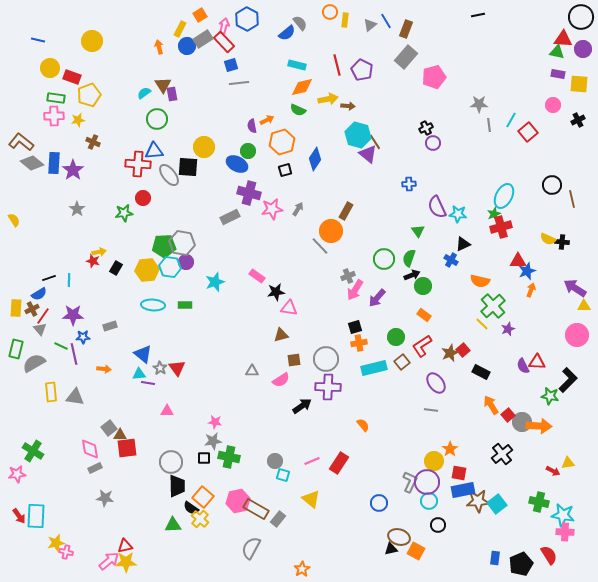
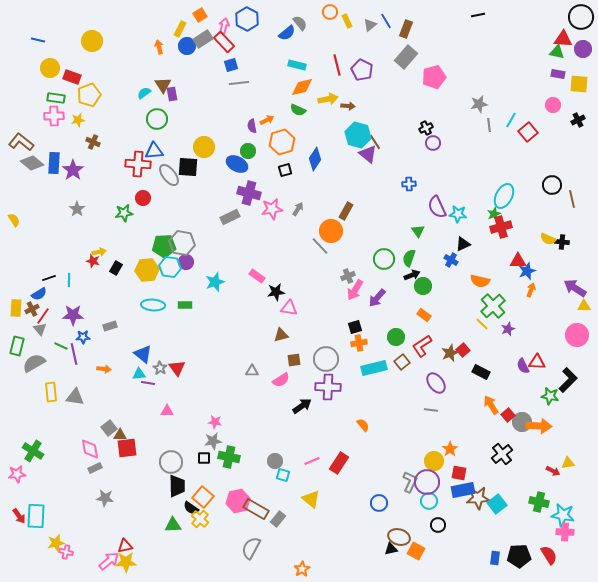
yellow rectangle at (345, 20): moved 2 px right, 1 px down; rotated 32 degrees counterclockwise
gray star at (479, 104): rotated 12 degrees counterclockwise
green rectangle at (16, 349): moved 1 px right, 3 px up
brown star at (478, 501): moved 3 px up
black pentagon at (521, 564): moved 2 px left, 8 px up; rotated 20 degrees clockwise
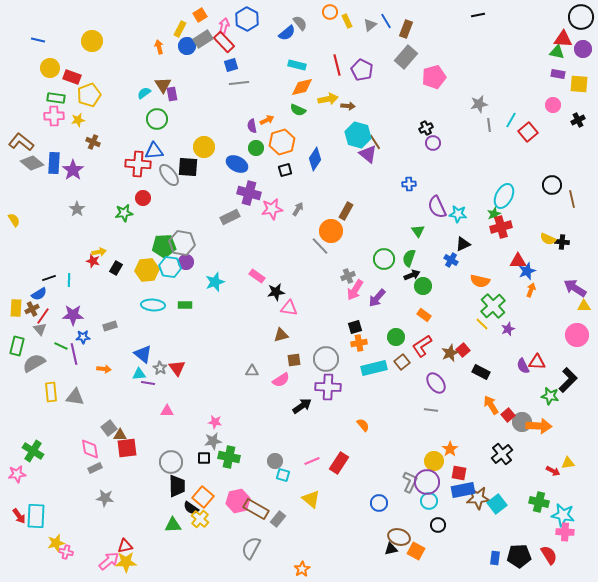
green circle at (248, 151): moved 8 px right, 3 px up
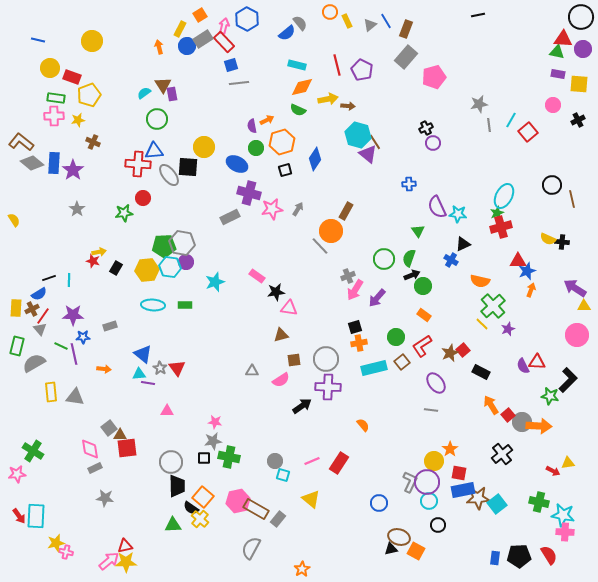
green star at (494, 214): moved 3 px right, 1 px up
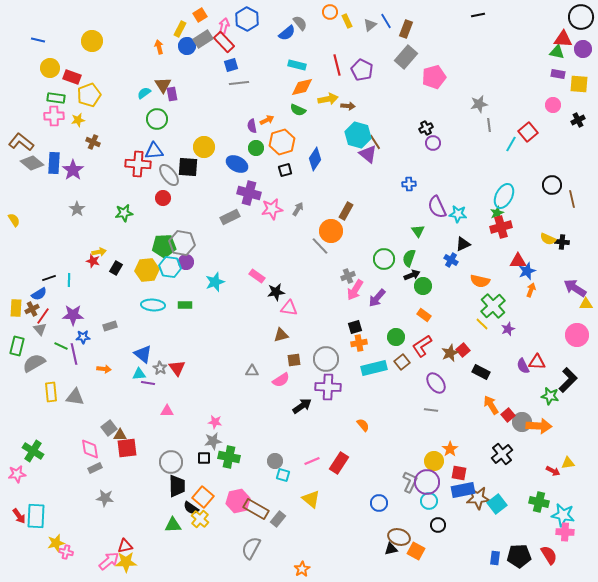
cyan line at (511, 120): moved 24 px down
red circle at (143, 198): moved 20 px right
yellow triangle at (584, 306): moved 2 px right, 2 px up
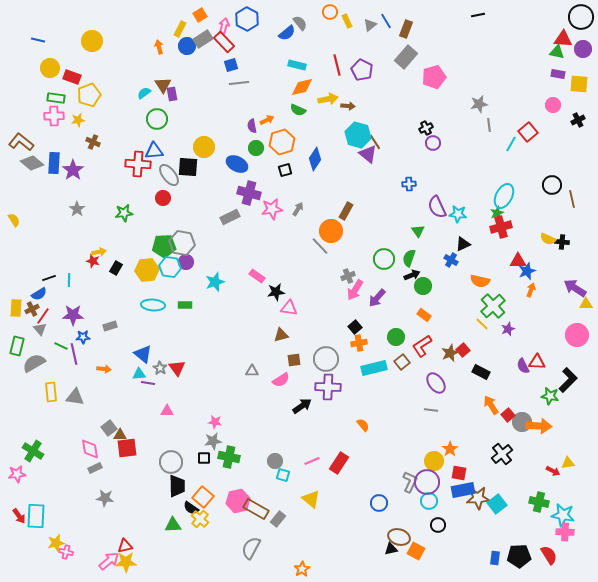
black square at (355, 327): rotated 24 degrees counterclockwise
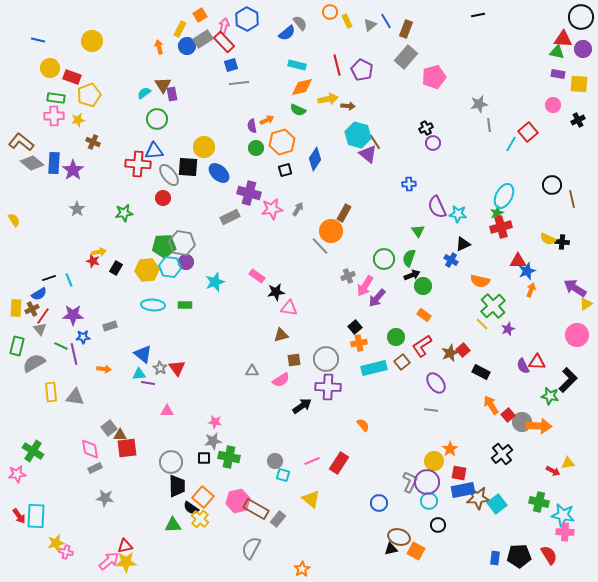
blue ellipse at (237, 164): moved 18 px left, 9 px down; rotated 15 degrees clockwise
brown rectangle at (346, 211): moved 2 px left, 2 px down
cyan line at (69, 280): rotated 24 degrees counterclockwise
pink arrow at (355, 290): moved 10 px right, 4 px up
yellow triangle at (586, 304): rotated 32 degrees counterclockwise
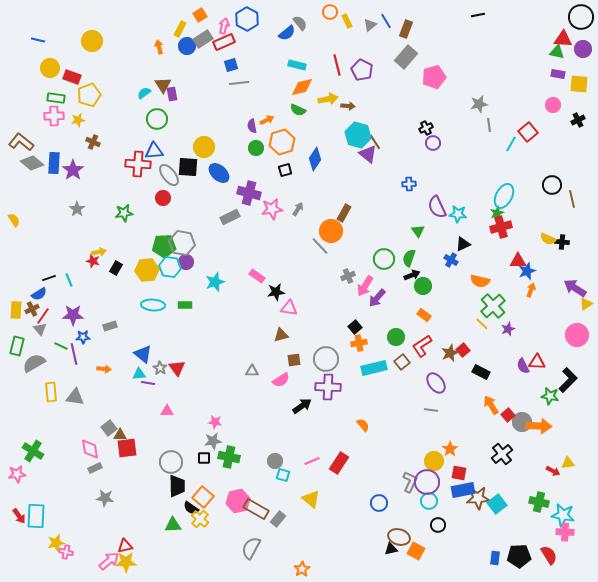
red rectangle at (224, 42): rotated 70 degrees counterclockwise
yellow rectangle at (16, 308): moved 2 px down
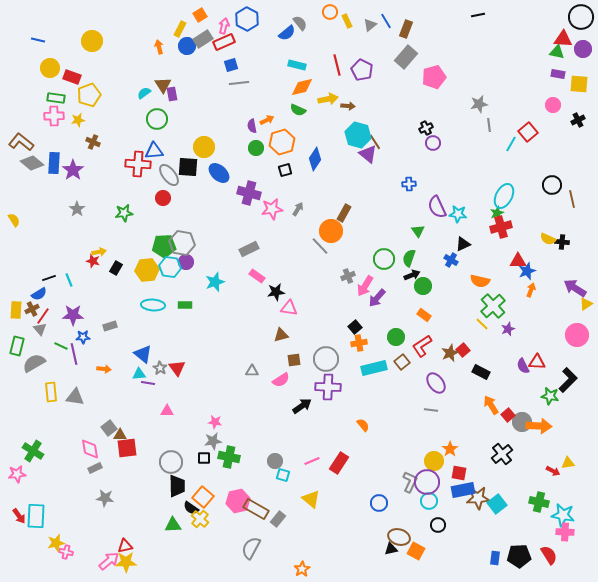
gray rectangle at (230, 217): moved 19 px right, 32 px down
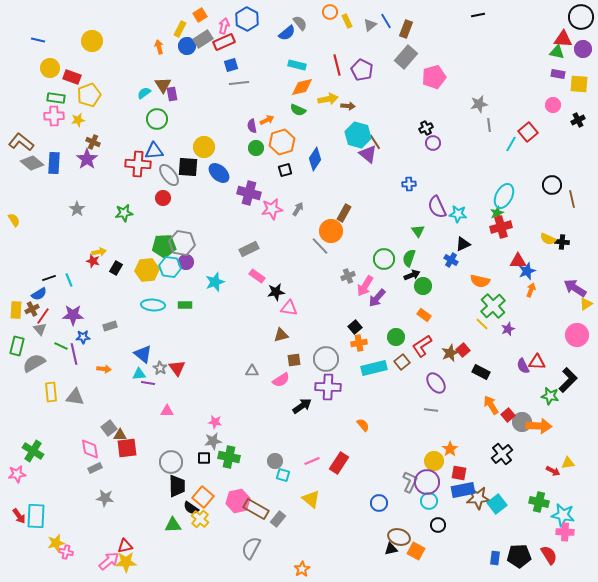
purple star at (73, 170): moved 14 px right, 11 px up
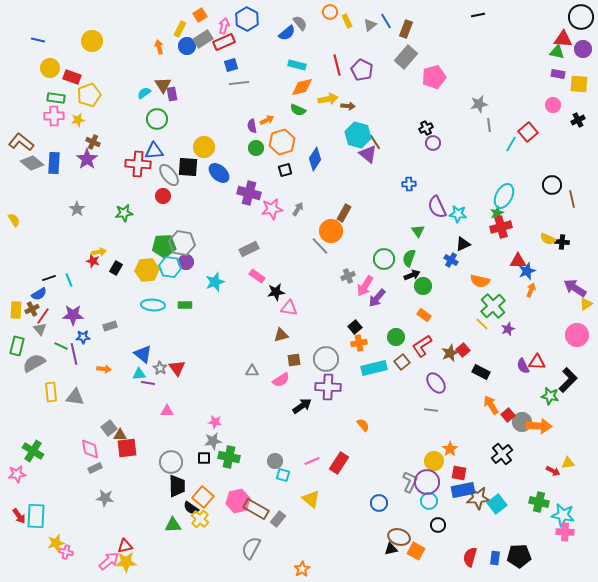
red circle at (163, 198): moved 2 px up
red semicircle at (549, 555): moved 79 px left, 2 px down; rotated 132 degrees counterclockwise
